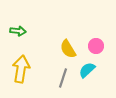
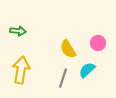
pink circle: moved 2 px right, 3 px up
yellow arrow: moved 1 px down
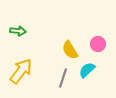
pink circle: moved 1 px down
yellow semicircle: moved 2 px right, 1 px down
yellow arrow: moved 1 px down; rotated 28 degrees clockwise
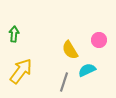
green arrow: moved 4 px left, 3 px down; rotated 91 degrees counterclockwise
pink circle: moved 1 px right, 4 px up
cyan semicircle: rotated 18 degrees clockwise
gray line: moved 1 px right, 4 px down
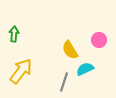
cyan semicircle: moved 2 px left, 1 px up
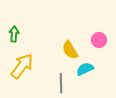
yellow arrow: moved 1 px right, 5 px up
gray line: moved 3 px left, 1 px down; rotated 18 degrees counterclockwise
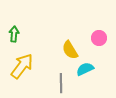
pink circle: moved 2 px up
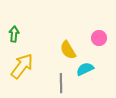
yellow semicircle: moved 2 px left
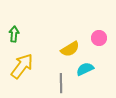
yellow semicircle: moved 2 px right, 1 px up; rotated 90 degrees counterclockwise
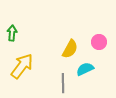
green arrow: moved 2 px left, 1 px up
pink circle: moved 4 px down
yellow semicircle: rotated 30 degrees counterclockwise
gray line: moved 2 px right
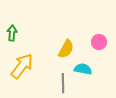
yellow semicircle: moved 4 px left
cyan semicircle: moved 2 px left; rotated 36 degrees clockwise
